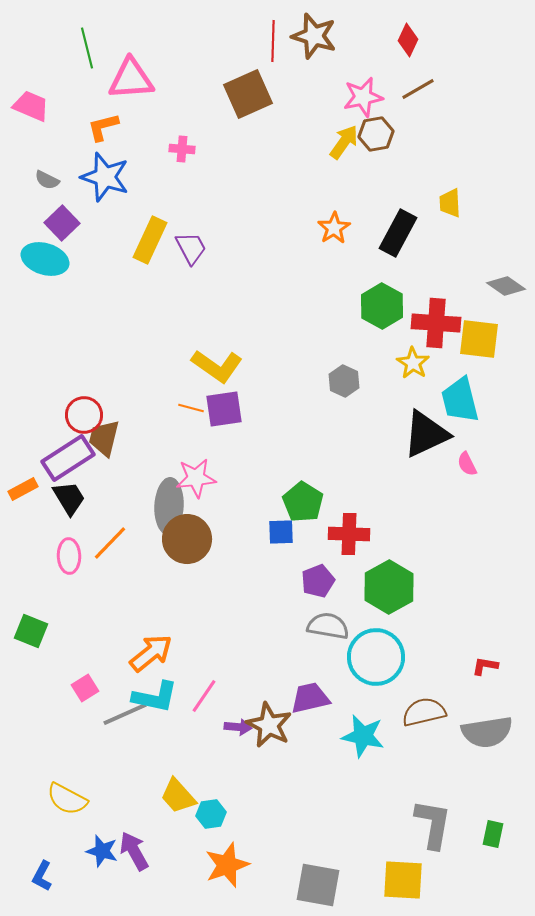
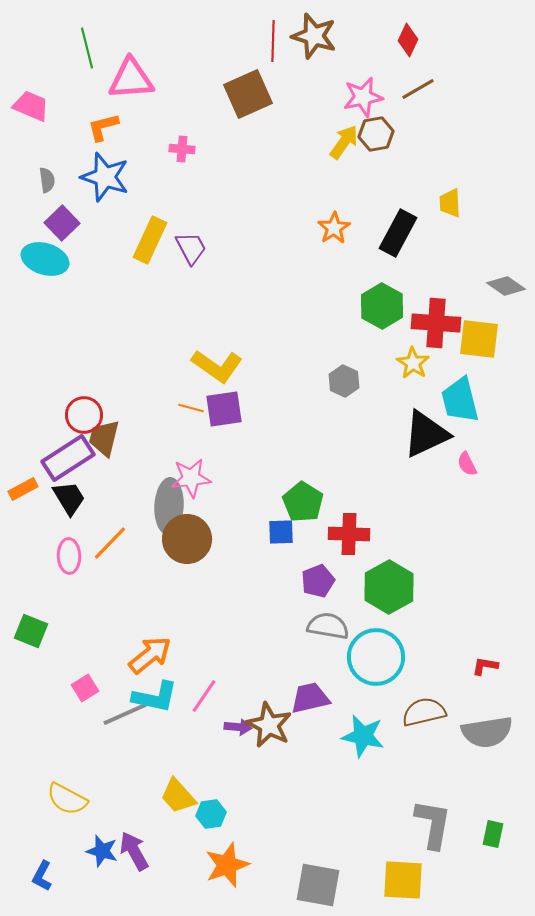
gray semicircle at (47, 180): rotated 125 degrees counterclockwise
pink star at (196, 478): moved 5 px left
orange arrow at (151, 653): moved 1 px left, 2 px down
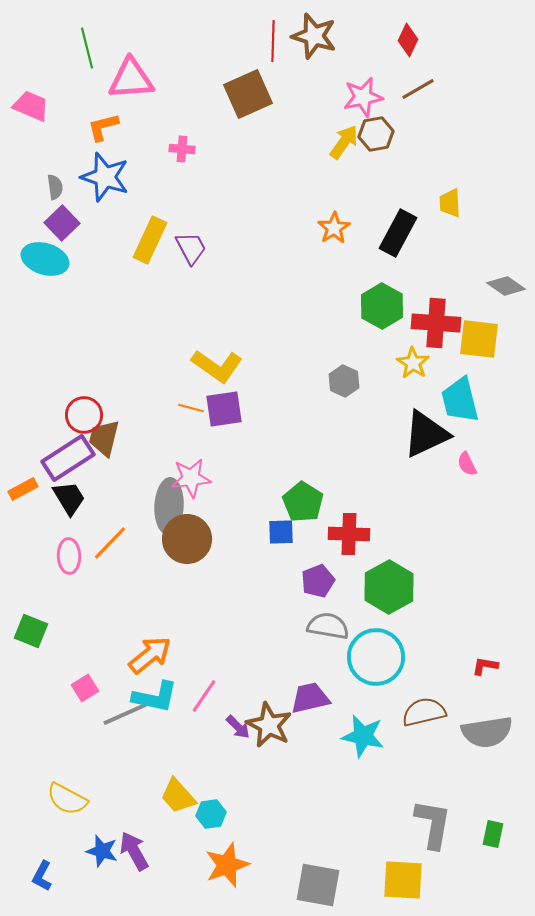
gray semicircle at (47, 180): moved 8 px right, 7 px down
purple arrow at (238, 727): rotated 40 degrees clockwise
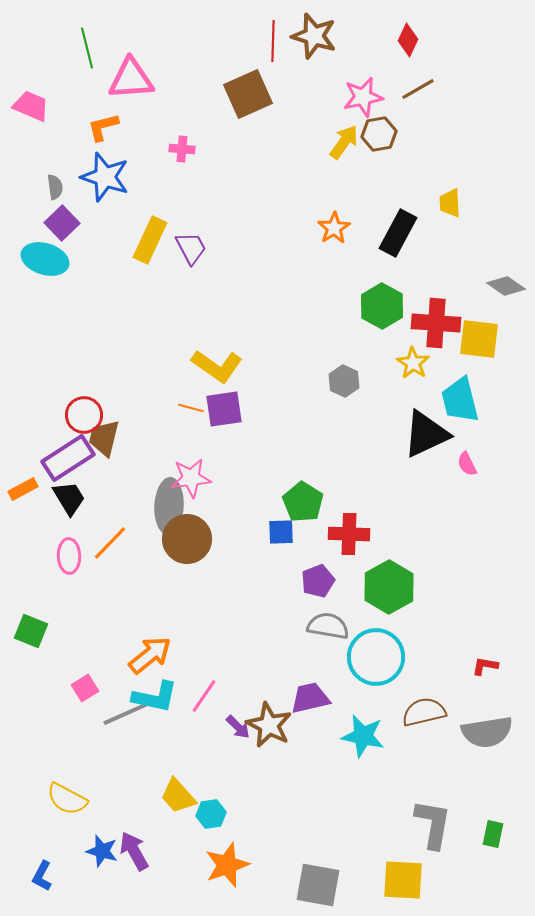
brown hexagon at (376, 134): moved 3 px right
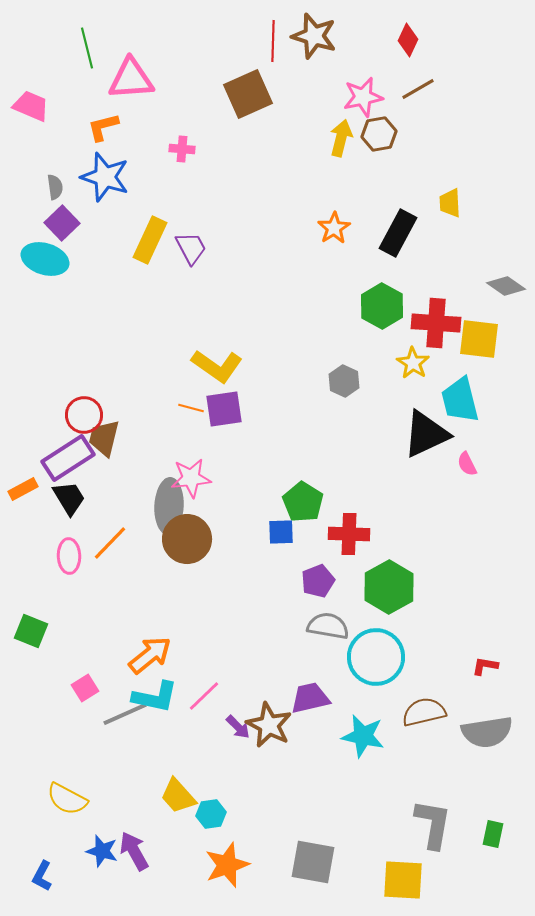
yellow arrow at (344, 142): moved 3 px left, 4 px up; rotated 21 degrees counterclockwise
pink line at (204, 696): rotated 12 degrees clockwise
gray square at (318, 885): moved 5 px left, 23 px up
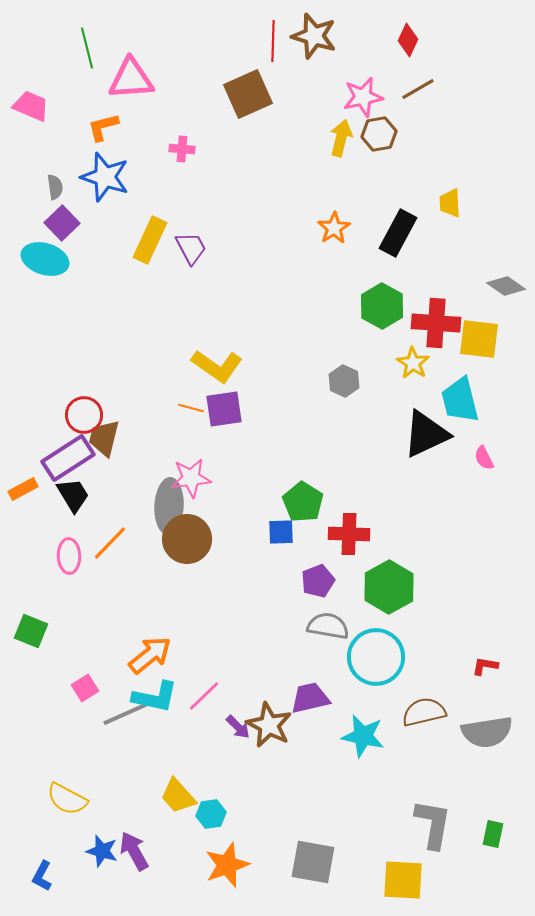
pink semicircle at (467, 464): moved 17 px right, 6 px up
black trapezoid at (69, 498): moved 4 px right, 3 px up
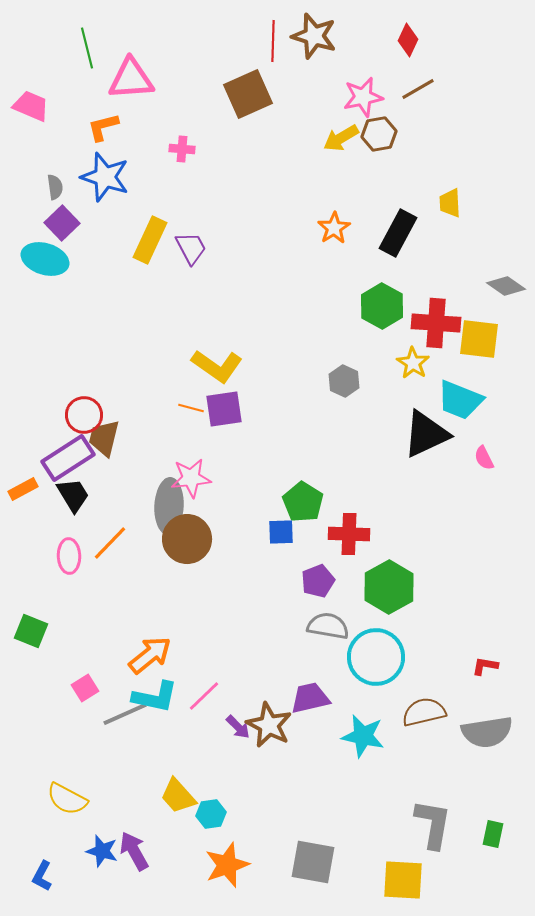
yellow arrow at (341, 138): rotated 135 degrees counterclockwise
cyan trapezoid at (460, 400): rotated 54 degrees counterclockwise
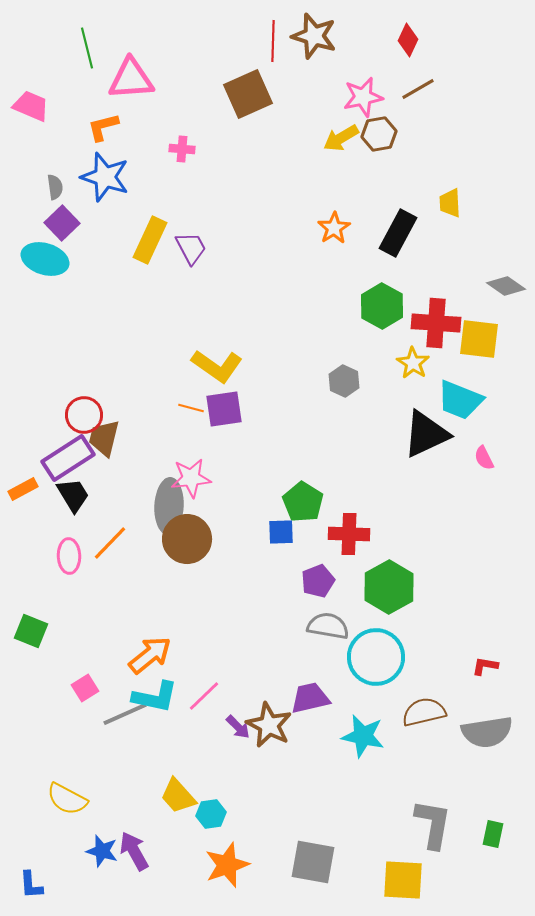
blue L-shape at (42, 876): moved 11 px left, 9 px down; rotated 32 degrees counterclockwise
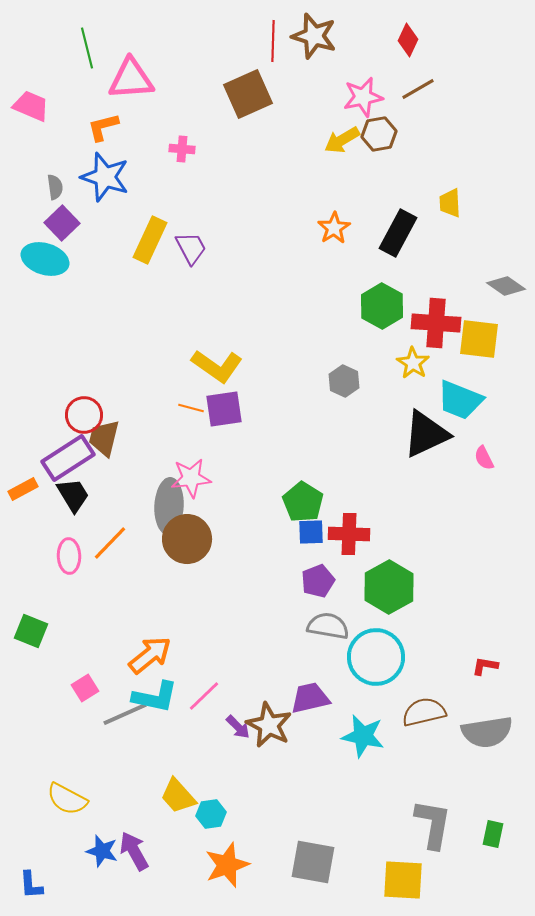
yellow arrow at (341, 138): moved 1 px right, 2 px down
blue square at (281, 532): moved 30 px right
